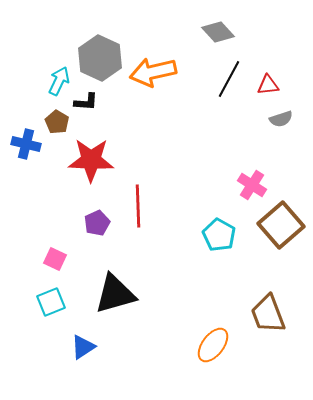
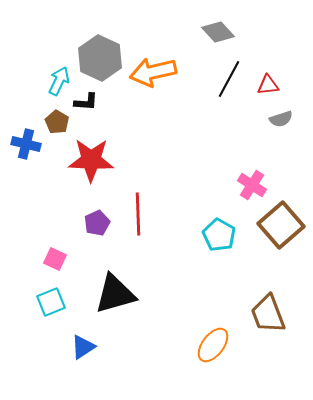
red line: moved 8 px down
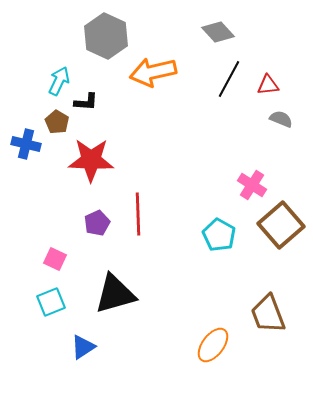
gray hexagon: moved 6 px right, 22 px up
gray semicircle: rotated 140 degrees counterclockwise
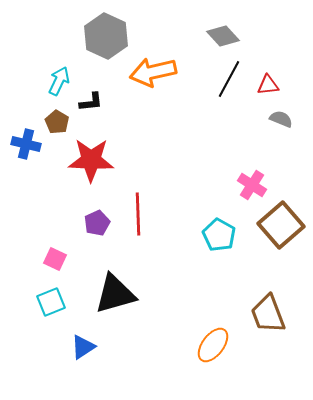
gray diamond: moved 5 px right, 4 px down
black L-shape: moved 5 px right; rotated 10 degrees counterclockwise
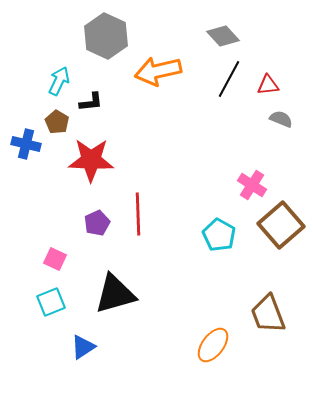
orange arrow: moved 5 px right, 1 px up
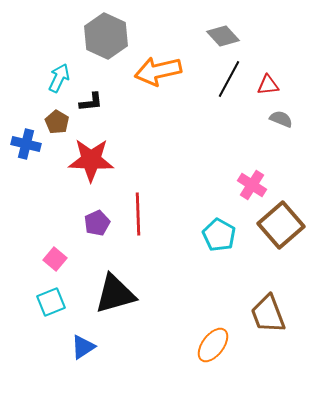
cyan arrow: moved 3 px up
pink square: rotated 15 degrees clockwise
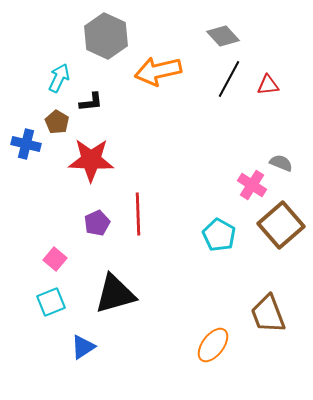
gray semicircle: moved 44 px down
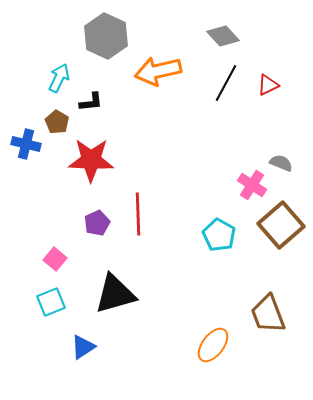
black line: moved 3 px left, 4 px down
red triangle: rotated 20 degrees counterclockwise
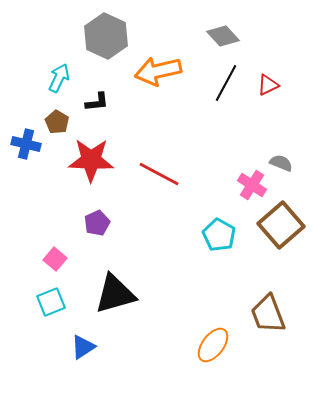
black L-shape: moved 6 px right
red line: moved 21 px right, 40 px up; rotated 60 degrees counterclockwise
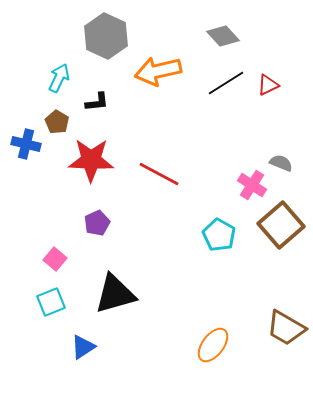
black line: rotated 30 degrees clockwise
brown trapezoid: moved 18 px right, 14 px down; rotated 39 degrees counterclockwise
